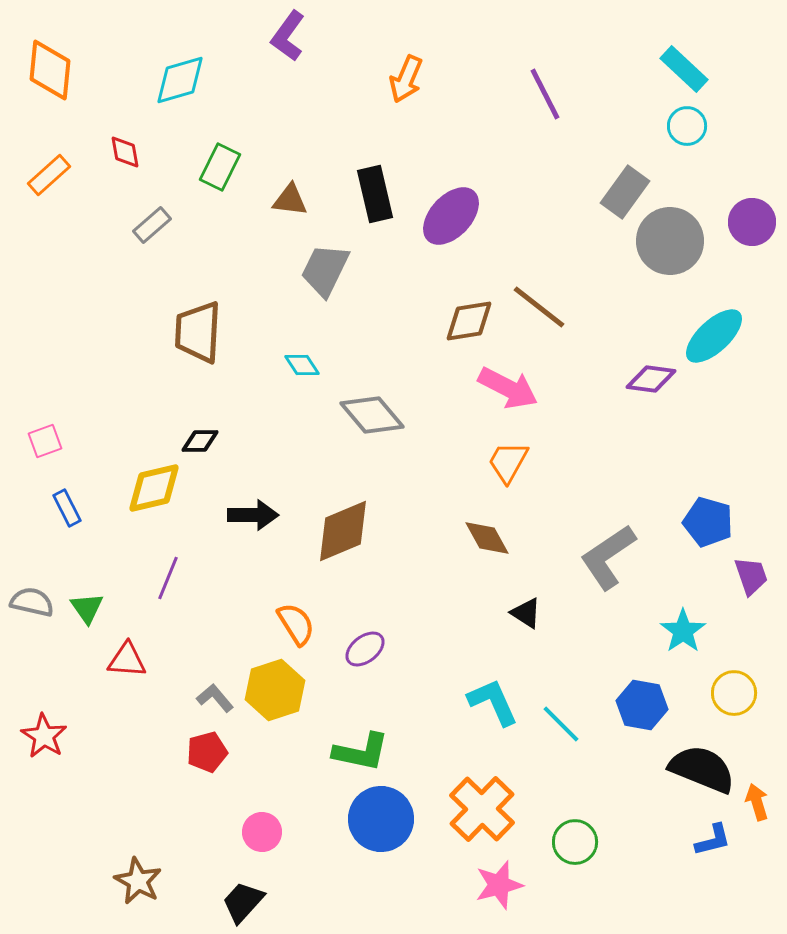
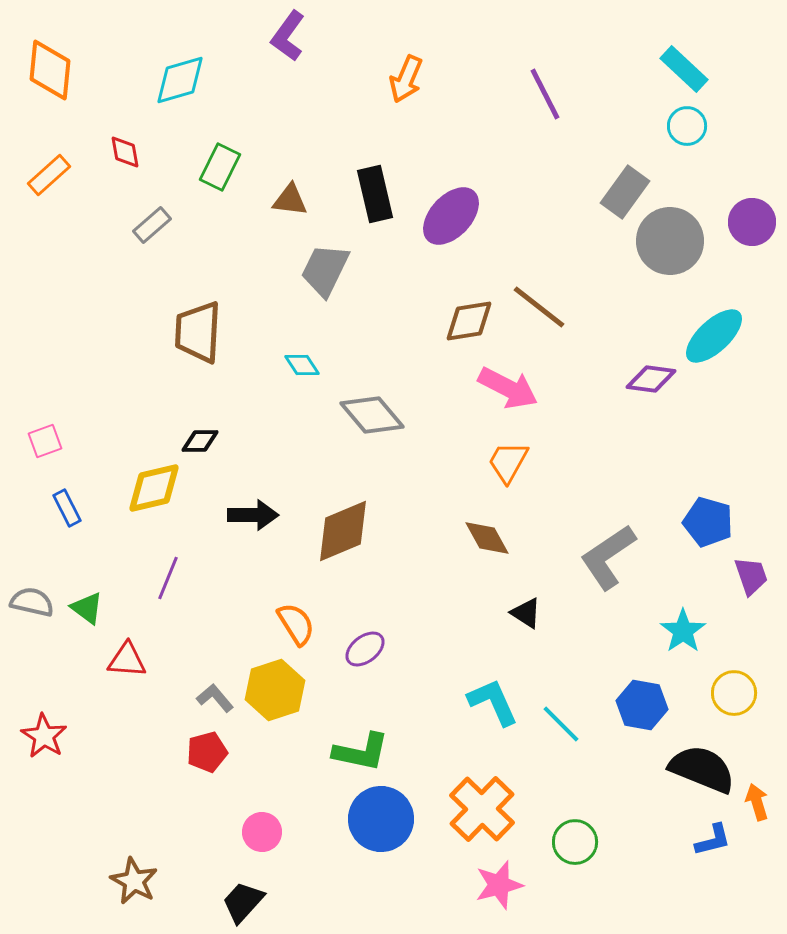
green triangle at (87, 608): rotated 18 degrees counterclockwise
brown star at (138, 881): moved 4 px left
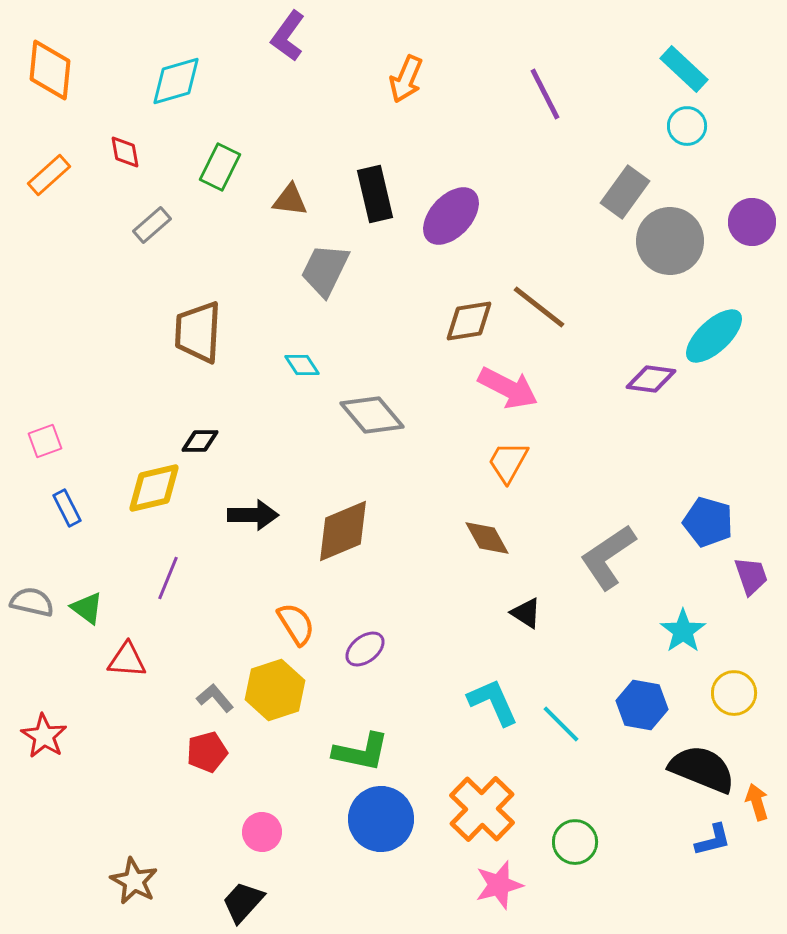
cyan diamond at (180, 80): moved 4 px left, 1 px down
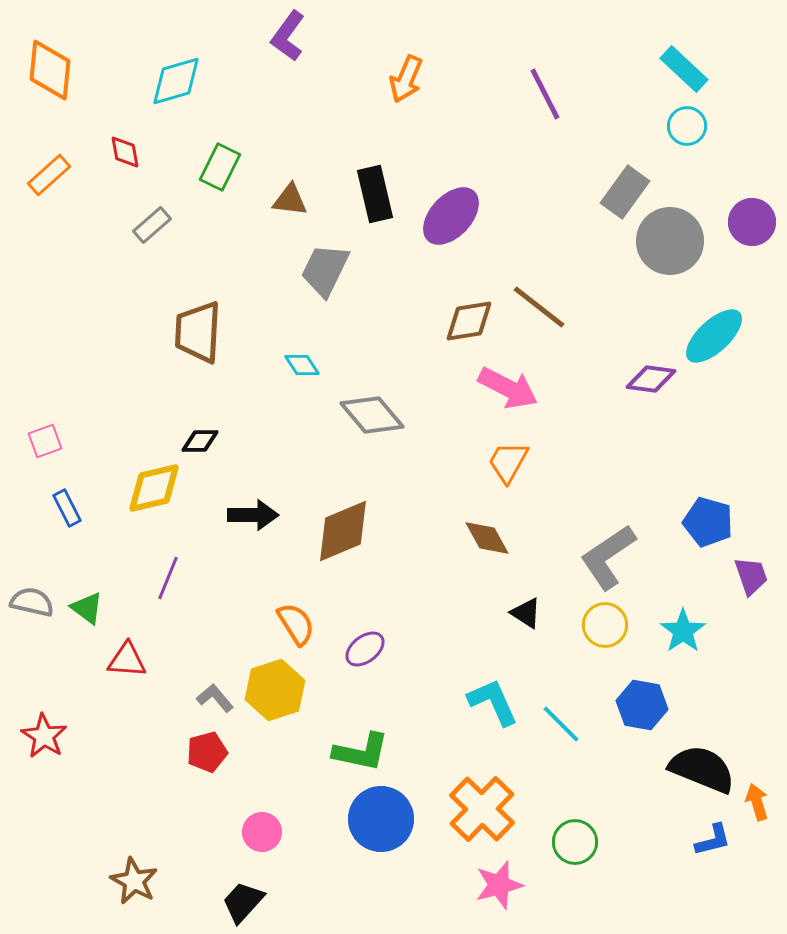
yellow circle at (734, 693): moved 129 px left, 68 px up
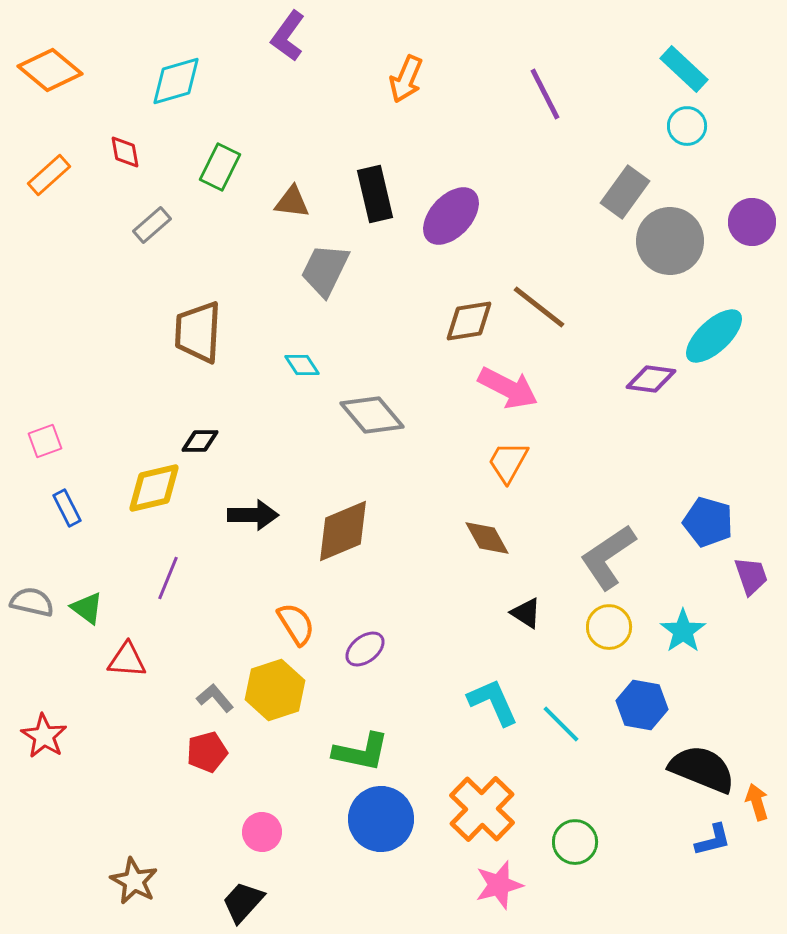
orange diamond at (50, 70): rotated 56 degrees counterclockwise
brown triangle at (290, 200): moved 2 px right, 2 px down
yellow circle at (605, 625): moved 4 px right, 2 px down
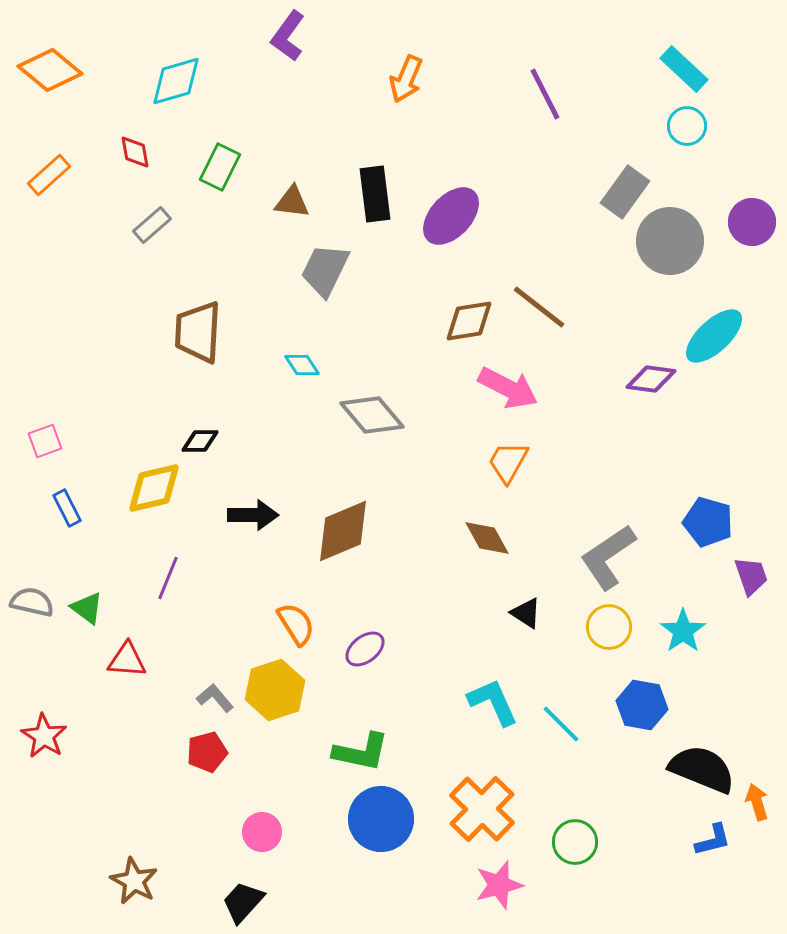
red diamond at (125, 152): moved 10 px right
black rectangle at (375, 194): rotated 6 degrees clockwise
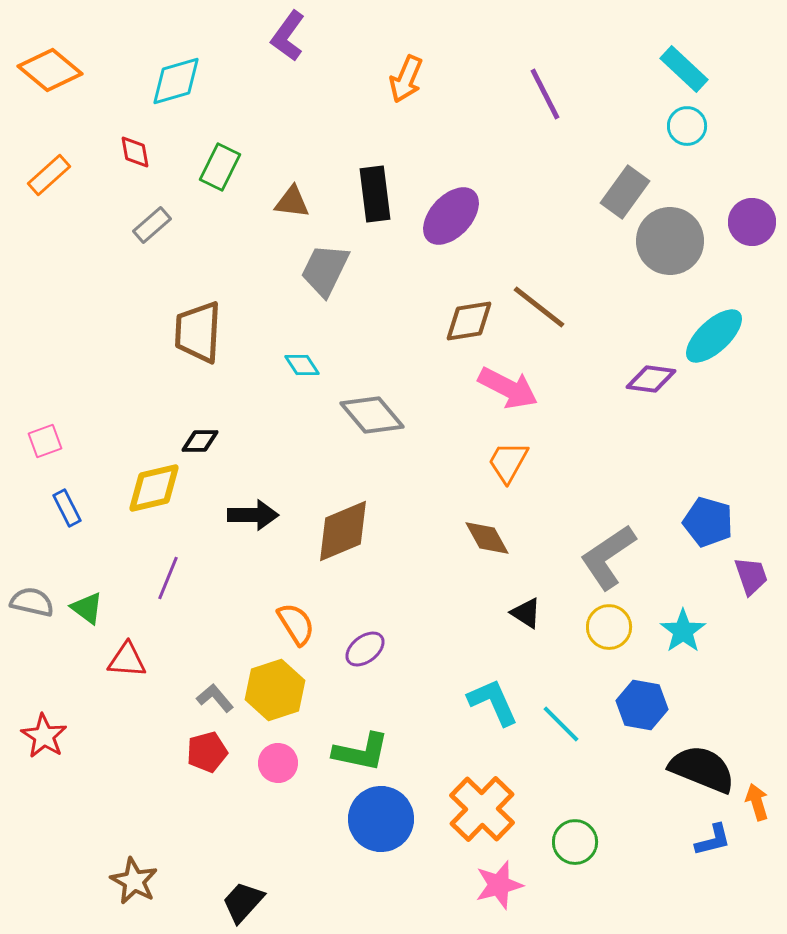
pink circle at (262, 832): moved 16 px right, 69 px up
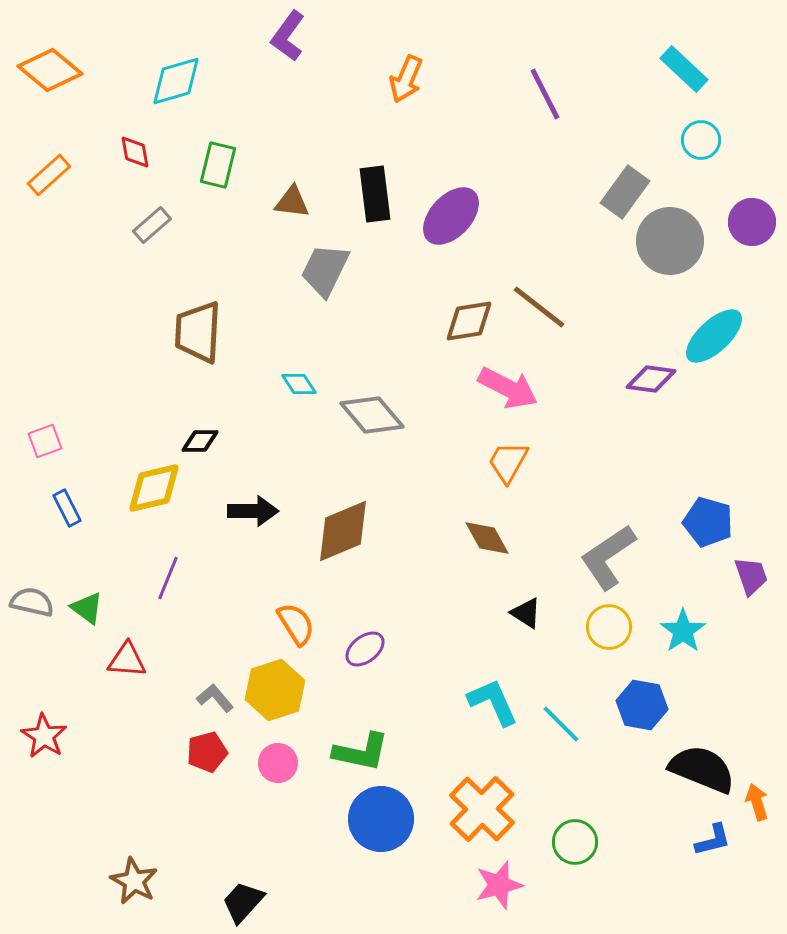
cyan circle at (687, 126): moved 14 px right, 14 px down
green rectangle at (220, 167): moved 2 px left, 2 px up; rotated 12 degrees counterclockwise
cyan diamond at (302, 365): moved 3 px left, 19 px down
black arrow at (253, 515): moved 4 px up
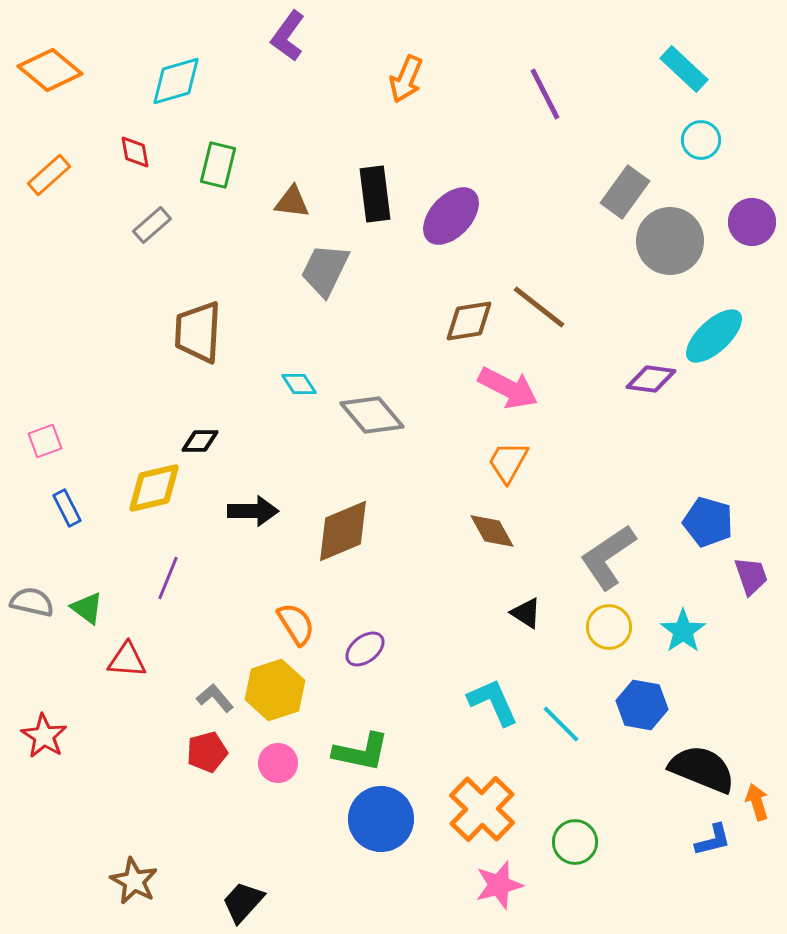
brown diamond at (487, 538): moved 5 px right, 7 px up
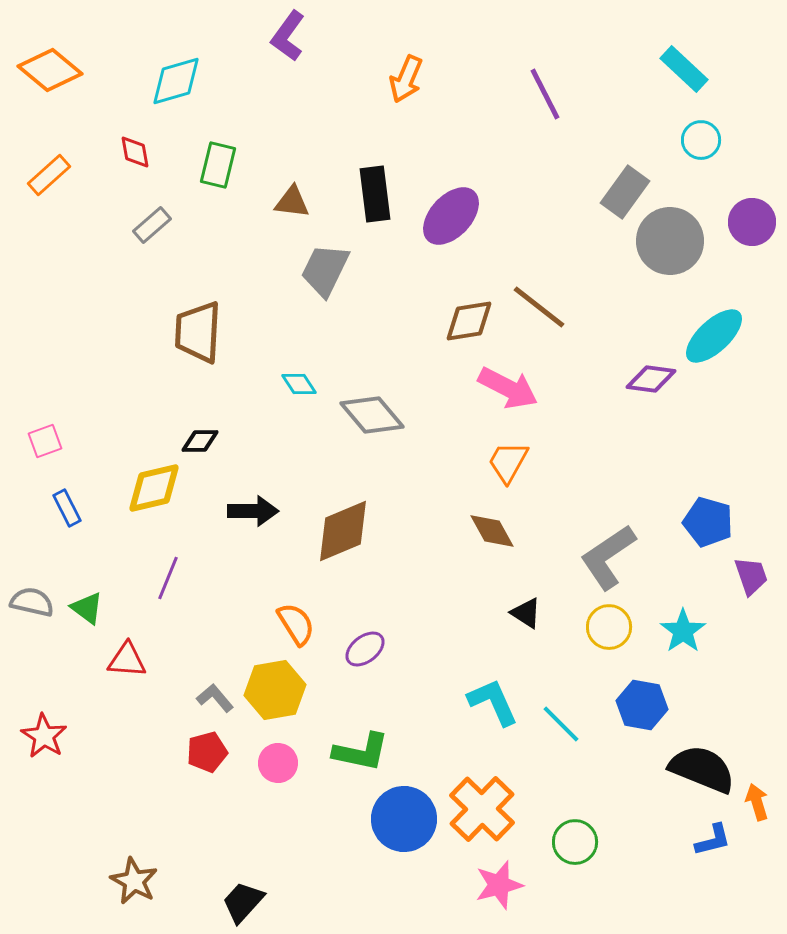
yellow hexagon at (275, 690): rotated 8 degrees clockwise
blue circle at (381, 819): moved 23 px right
